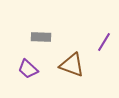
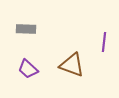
gray rectangle: moved 15 px left, 8 px up
purple line: rotated 24 degrees counterclockwise
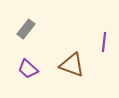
gray rectangle: rotated 54 degrees counterclockwise
